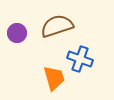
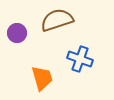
brown semicircle: moved 6 px up
orange trapezoid: moved 12 px left
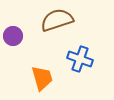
purple circle: moved 4 px left, 3 px down
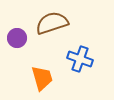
brown semicircle: moved 5 px left, 3 px down
purple circle: moved 4 px right, 2 px down
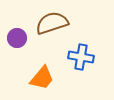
blue cross: moved 1 px right, 2 px up; rotated 10 degrees counterclockwise
orange trapezoid: rotated 56 degrees clockwise
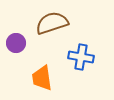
purple circle: moved 1 px left, 5 px down
orange trapezoid: rotated 132 degrees clockwise
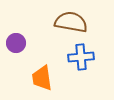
brown semicircle: moved 19 px right, 1 px up; rotated 28 degrees clockwise
blue cross: rotated 15 degrees counterclockwise
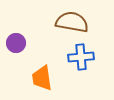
brown semicircle: moved 1 px right
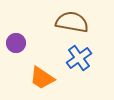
blue cross: moved 2 px left, 1 px down; rotated 30 degrees counterclockwise
orange trapezoid: rotated 48 degrees counterclockwise
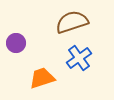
brown semicircle: rotated 28 degrees counterclockwise
orange trapezoid: rotated 128 degrees clockwise
